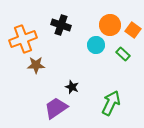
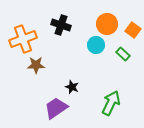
orange circle: moved 3 px left, 1 px up
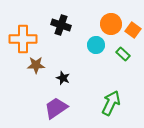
orange circle: moved 4 px right
orange cross: rotated 20 degrees clockwise
black star: moved 9 px left, 9 px up
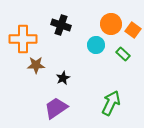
black star: rotated 24 degrees clockwise
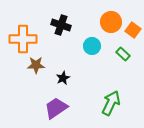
orange circle: moved 2 px up
cyan circle: moved 4 px left, 1 px down
